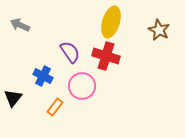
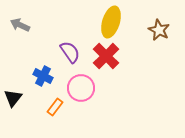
red cross: rotated 28 degrees clockwise
pink circle: moved 1 px left, 2 px down
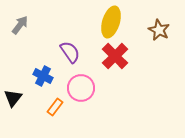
gray arrow: rotated 102 degrees clockwise
red cross: moved 9 px right
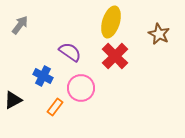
brown star: moved 4 px down
purple semicircle: rotated 20 degrees counterclockwise
black triangle: moved 2 px down; rotated 24 degrees clockwise
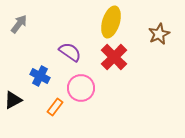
gray arrow: moved 1 px left, 1 px up
brown star: rotated 20 degrees clockwise
red cross: moved 1 px left, 1 px down
blue cross: moved 3 px left
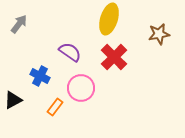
yellow ellipse: moved 2 px left, 3 px up
brown star: rotated 15 degrees clockwise
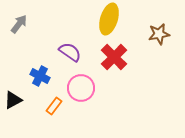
orange rectangle: moved 1 px left, 1 px up
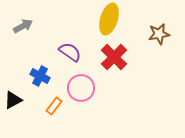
gray arrow: moved 4 px right, 2 px down; rotated 24 degrees clockwise
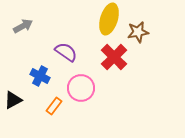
brown star: moved 21 px left, 2 px up
purple semicircle: moved 4 px left
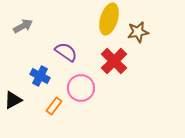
red cross: moved 4 px down
